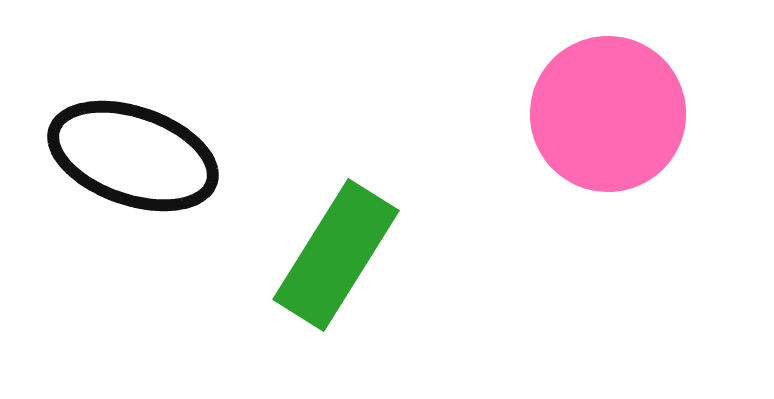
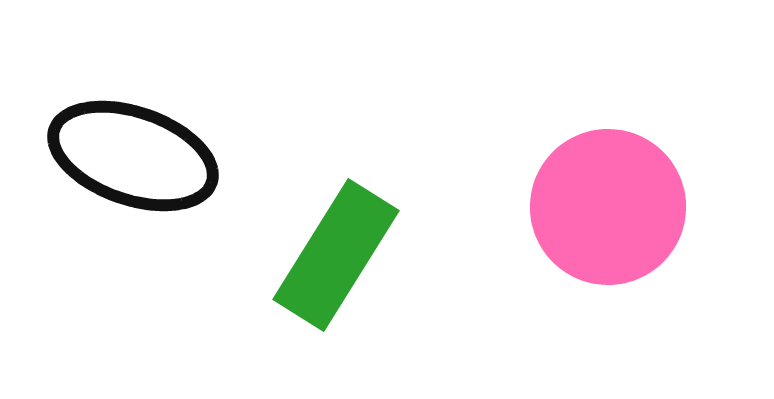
pink circle: moved 93 px down
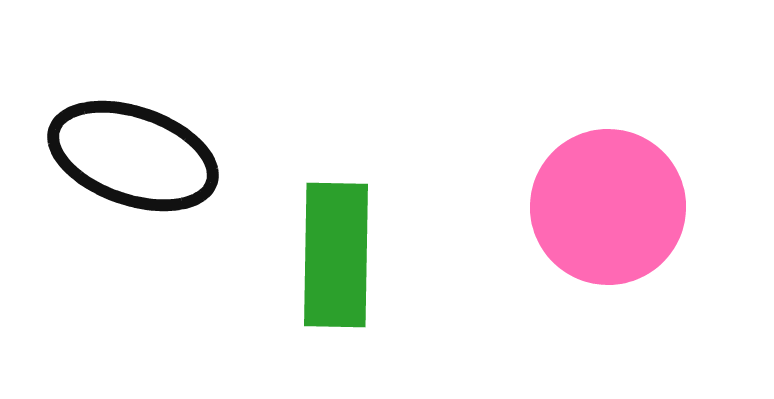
green rectangle: rotated 31 degrees counterclockwise
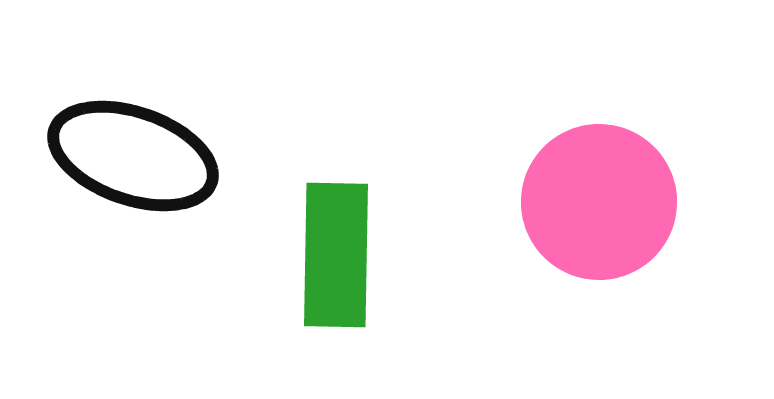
pink circle: moved 9 px left, 5 px up
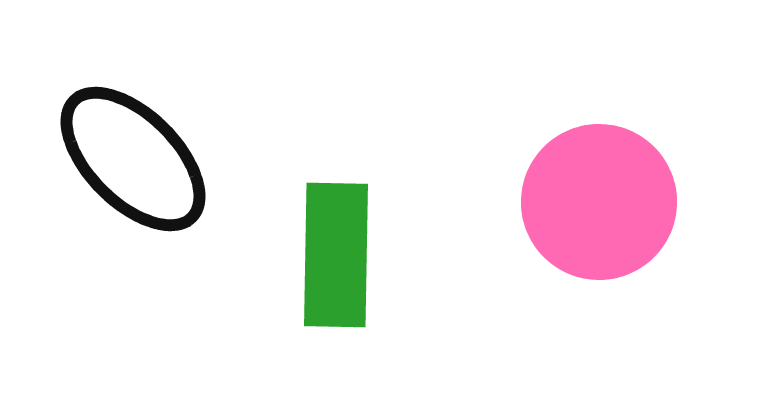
black ellipse: moved 3 px down; rotated 26 degrees clockwise
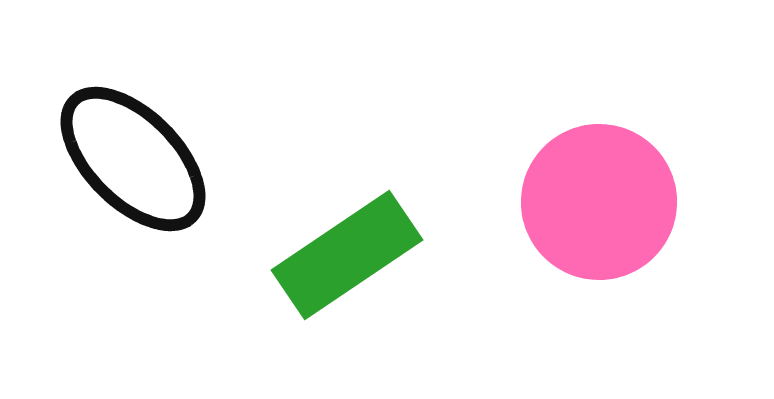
green rectangle: moved 11 px right; rotated 55 degrees clockwise
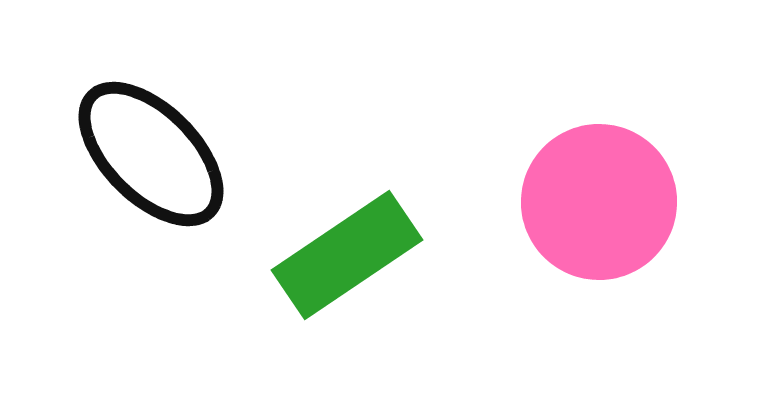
black ellipse: moved 18 px right, 5 px up
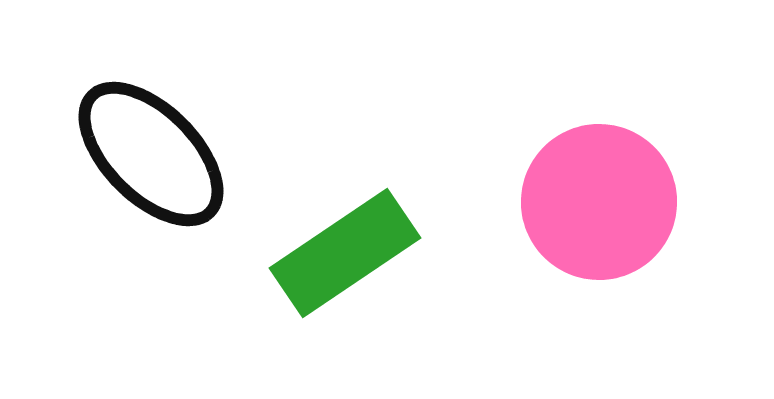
green rectangle: moved 2 px left, 2 px up
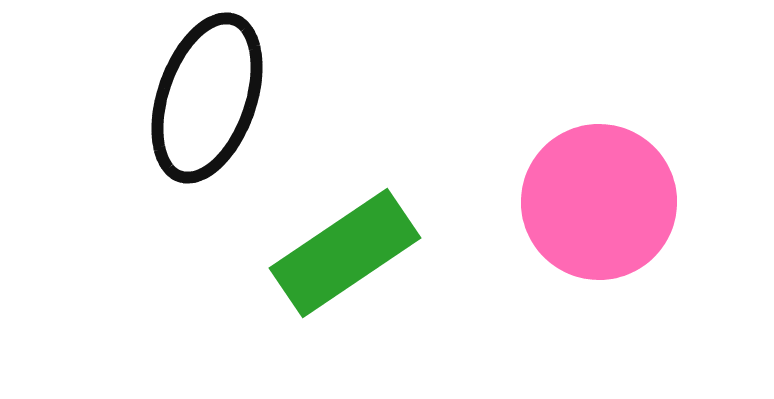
black ellipse: moved 56 px right, 56 px up; rotated 64 degrees clockwise
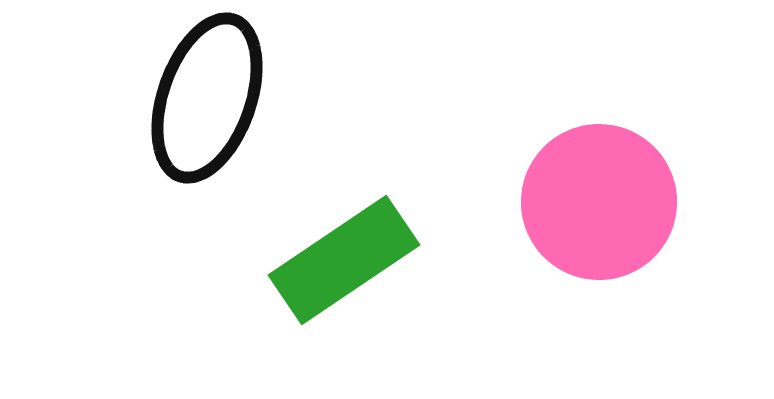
green rectangle: moved 1 px left, 7 px down
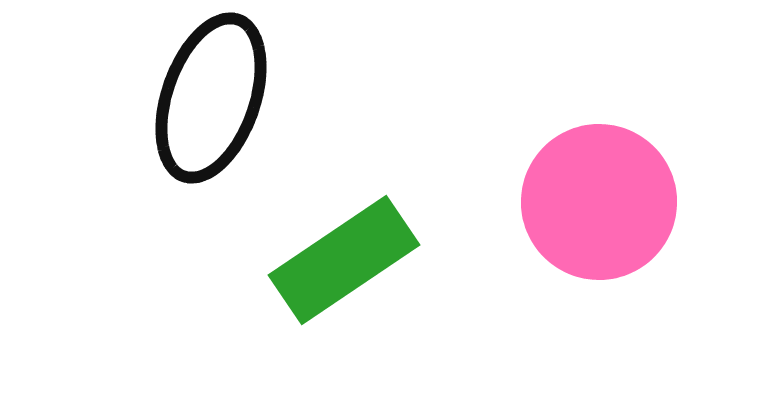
black ellipse: moved 4 px right
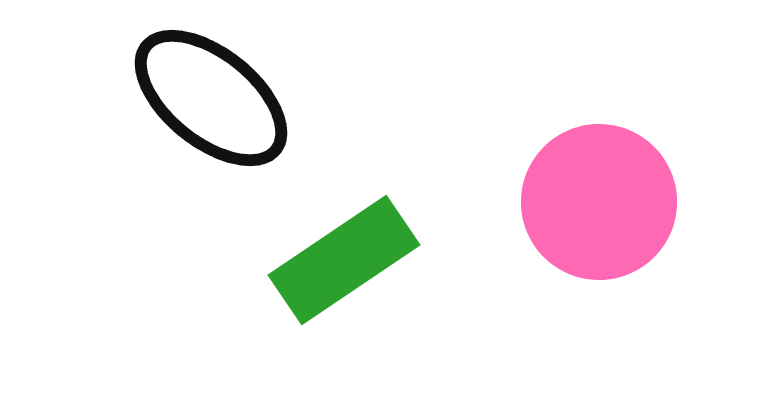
black ellipse: rotated 70 degrees counterclockwise
